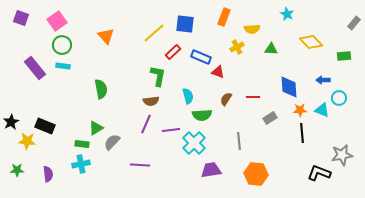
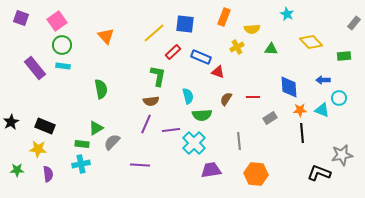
yellow star at (27, 141): moved 11 px right, 8 px down
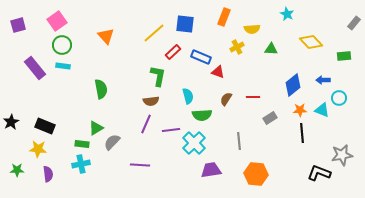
purple square at (21, 18): moved 3 px left, 7 px down; rotated 35 degrees counterclockwise
blue diamond at (289, 87): moved 4 px right, 2 px up; rotated 55 degrees clockwise
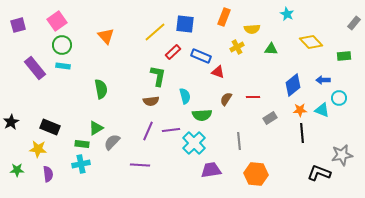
yellow line at (154, 33): moved 1 px right, 1 px up
blue rectangle at (201, 57): moved 1 px up
cyan semicircle at (188, 96): moved 3 px left
purple line at (146, 124): moved 2 px right, 7 px down
black rectangle at (45, 126): moved 5 px right, 1 px down
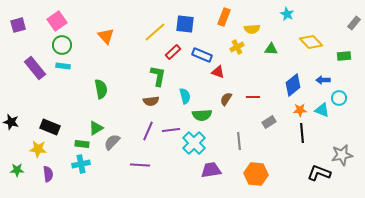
blue rectangle at (201, 56): moved 1 px right, 1 px up
gray rectangle at (270, 118): moved 1 px left, 4 px down
black star at (11, 122): rotated 28 degrees counterclockwise
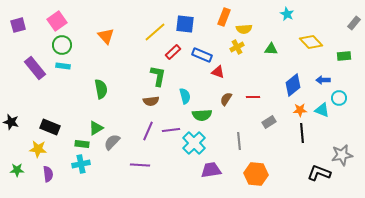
yellow semicircle at (252, 29): moved 8 px left
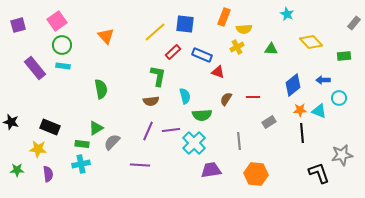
cyan triangle at (322, 110): moved 3 px left, 1 px down
black L-shape at (319, 173): rotated 50 degrees clockwise
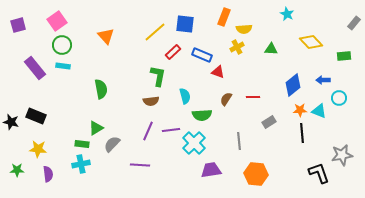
black rectangle at (50, 127): moved 14 px left, 11 px up
gray semicircle at (112, 142): moved 2 px down
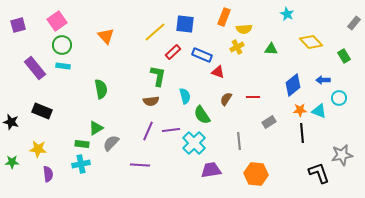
green rectangle at (344, 56): rotated 64 degrees clockwise
green semicircle at (202, 115): rotated 60 degrees clockwise
black rectangle at (36, 116): moved 6 px right, 5 px up
gray semicircle at (112, 144): moved 1 px left, 1 px up
green star at (17, 170): moved 5 px left, 8 px up
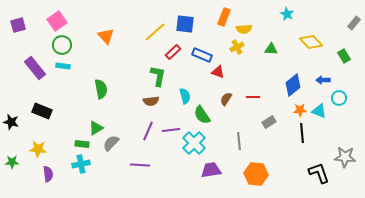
gray star at (342, 155): moved 3 px right, 2 px down; rotated 15 degrees clockwise
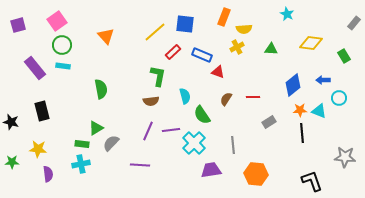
yellow diamond at (311, 42): moved 1 px down; rotated 40 degrees counterclockwise
black rectangle at (42, 111): rotated 54 degrees clockwise
gray line at (239, 141): moved 6 px left, 4 px down
black L-shape at (319, 173): moved 7 px left, 8 px down
